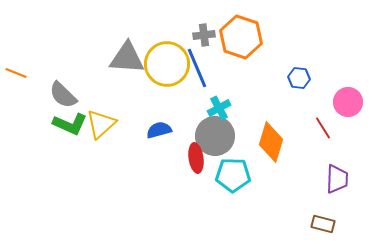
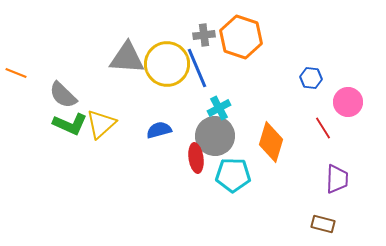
blue hexagon: moved 12 px right
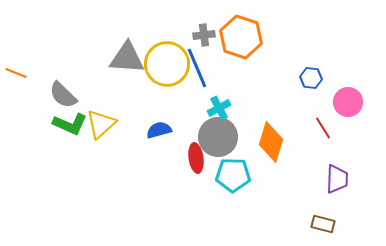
gray circle: moved 3 px right, 1 px down
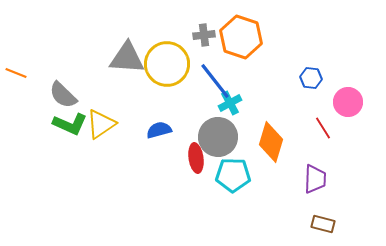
blue line: moved 18 px right, 13 px down; rotated 15 degrees counterclockwise
cyan cross: moved 11 px right, 5 px up
yellow triangle: rotated 8 degrees clockwise
purple trapezoid: moved 22 px left
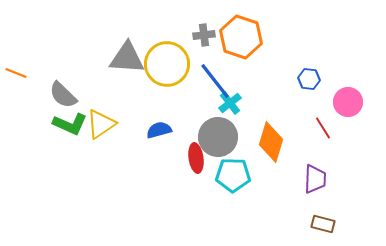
blue hexagon: moved 2 px left, 1 px down
cyan cross: rotated 10 degrees counterclockwise
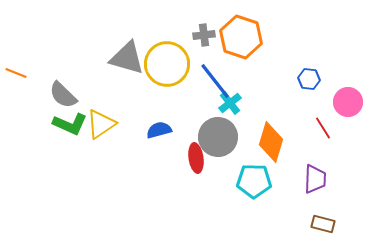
gray triangle: rotated 12 degrees clockwise
cyan pentagon: moved 21 px right, 6 px down
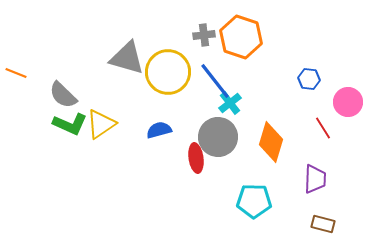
yellow circle: moved 1 px right, 8 px down
cyan pentagon: moved 20 px down
